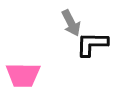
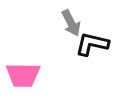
black L-shape: rotated 12 degrees clockwise
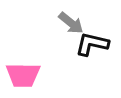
gray arrow: rotated 24 degrees counterclockwise
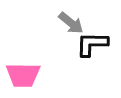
black L-shape: rotated 12 degrees counterclockwise
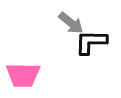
black L-shape: moved 1 px left, 2 px up
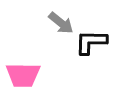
gray arrow: moved 10 px left
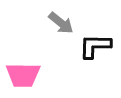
black L-shape: moved 4 px right, 4 px down
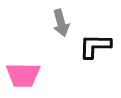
gray arrow: rotated 36 degrees clockwise
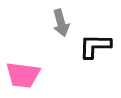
pink trapezoid: rotated 6 degrees clockwise
